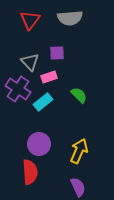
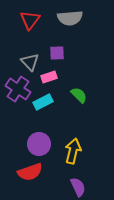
cyan rectangle: rotated 12 degrees clockwise
yellow arrow: moved 6 px left; rotated 10 degrees counterclockwise
red semicircle: rotated 75 degrees clockwise
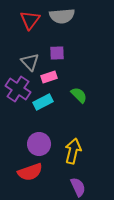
gray semicircle: moved 8 px left, 2 px up
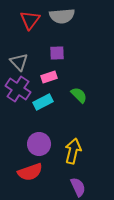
gray triangle: moved 11 px left
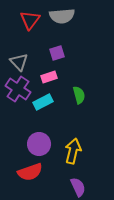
purple square: rotated 14 degrees counterclockwise
green semicircle: rotated 30 degrees clockwise
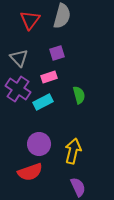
gray semicircle: rotated 70 degrees counterclockwise
gray triangle: moved 4 px up
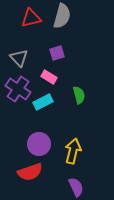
red triangle: moved 1 px right, 2 px up; rotated 40 degrees clockwise
pink rectangle: rotated 49 degrees clockwise
purple semicircle: moved 2 px left
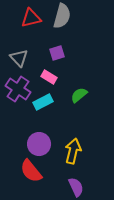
green semicircle: rotated 114 degrees counterclockwise
red semicircle: moved 1 px right, 1 px up; rotated 70 degrees clockwise
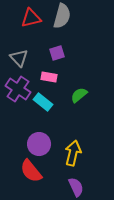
pink rectangle: rotated 21 degrees counterclockwise
cyan rectangle: rotated 66 degrees clockwise
yellow arrow: moved 2 px down
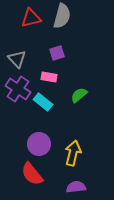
gray triangle: moved 2 px left, 1 px down
red semicircle: moved 1 px right, 3 px down
purple semicircle: rotated 72 degrees counterclockwise
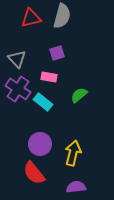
purple circle: moved 1 px right
red semicircle: moved 2 px right, 1 px up
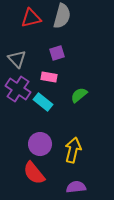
yellow arrow: moved 3 px up
